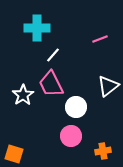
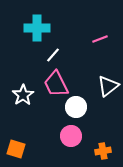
pink trapezoid: moved 5 px right
orange square: moved 2 px right, 5 px up
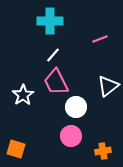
cyan cross: moved 13 px right, 7 px up
pink trapezoid: moved 2 px up
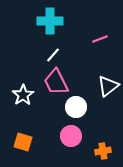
orange square: moved 7 px right, 7 px up
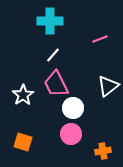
pink trapezoid: moved 2 px down
white circle: moved 3 px left, 1 px down
pink circle: moved 2 px up
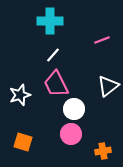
pink line: moved 2 px right, 1 px down
white star: moved 3 px left; rotated 15 degrees clockwise
white circle: moved 1 px right, 1 px down
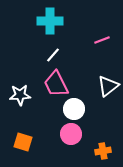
white star: rotated 15 degrees clockwise
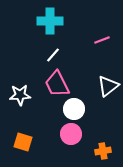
pink trapezoid: moved 1 px right
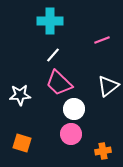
pink trapezoid: moved 2 px right, 1 px up; rotated 20 degrees counterclockwise
orange square: moved 1 px left, 1 px down
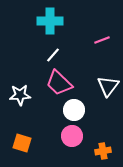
white triangle: rotated 15 degrees counterclockwise
white circle: moved 1 px down
pink circle: moved 1 px right, 2 px down
